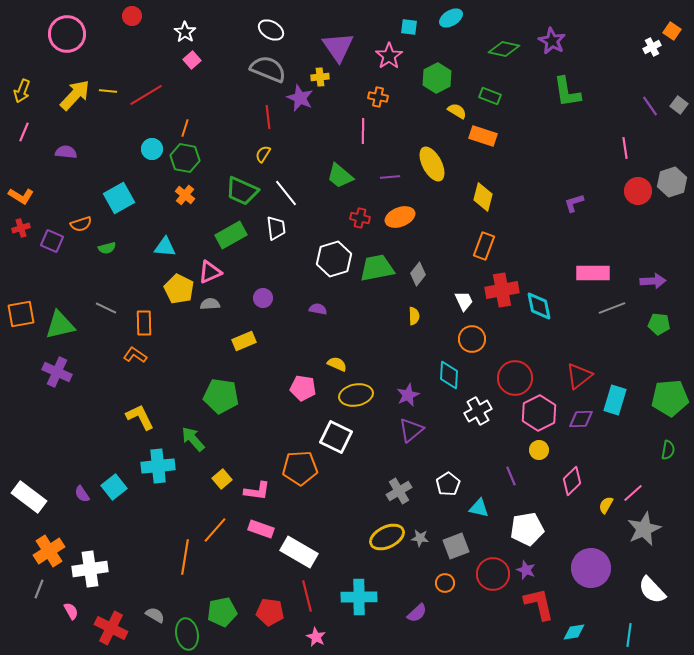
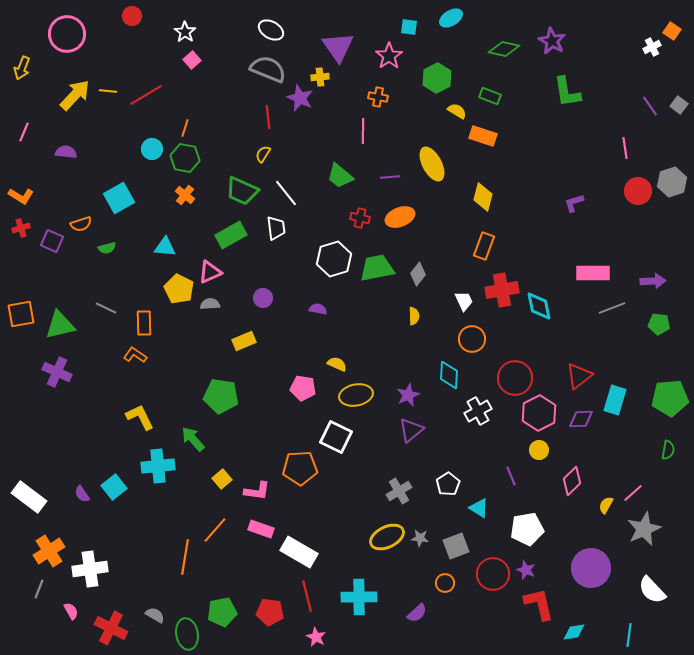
yellow arrow at (22, 91): moved 23 px up
cyan triangle at (479, 508): rotated 20 degrees clockwise
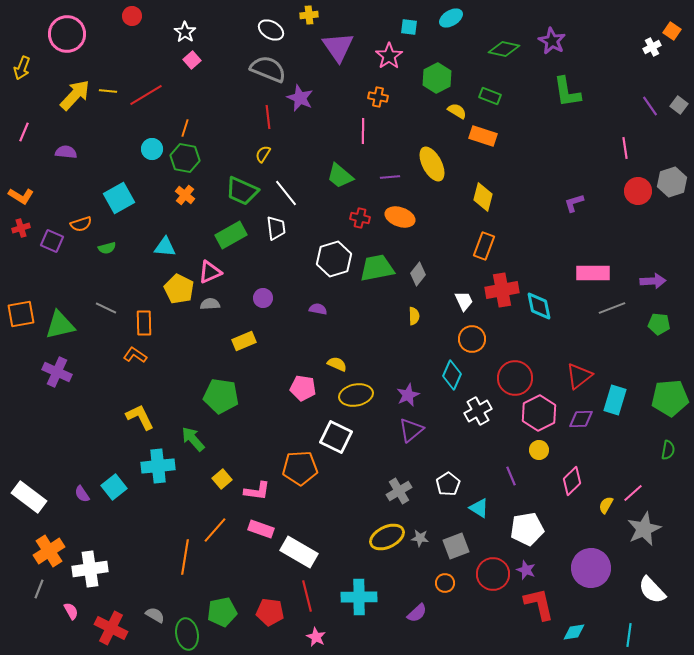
yellow cross at (320, 77): moved 11 px left, 62 px up
orange ellipse at (400, 217): rotated 40 degrees clockwise
cyan diamond at (449, 375): moved 3 px right; rotated 20 degrees clockwise
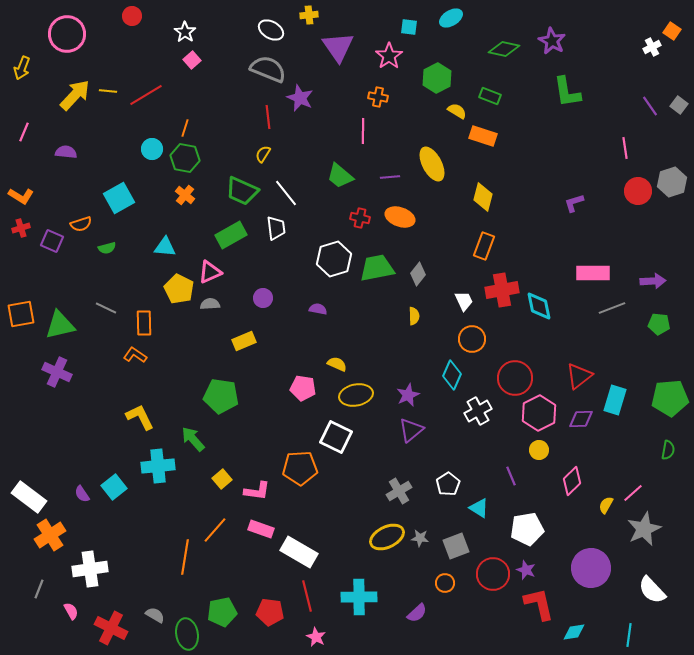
orange cross at (49, 551): moved 1 px right, 16 px up
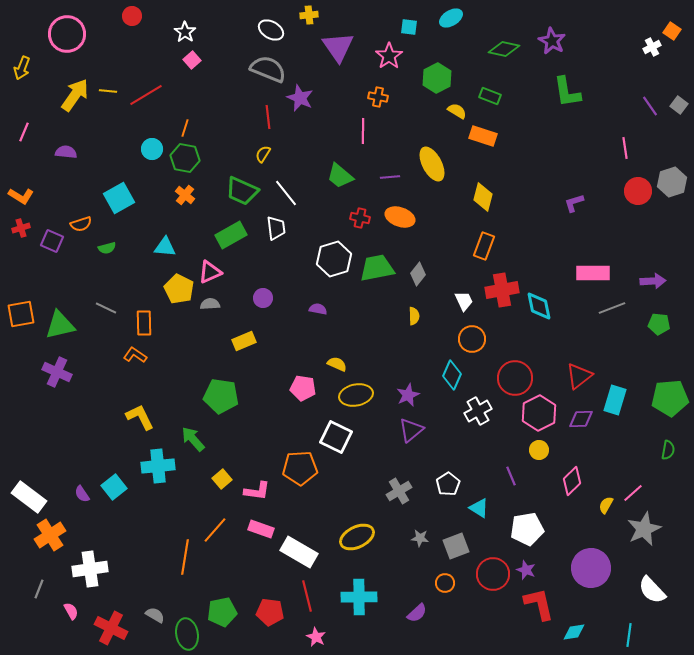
yellow arrow at (75, 95): rotated 8 degrees counterclockwise
yellow ellipse at (387, 537): moved 30 px left
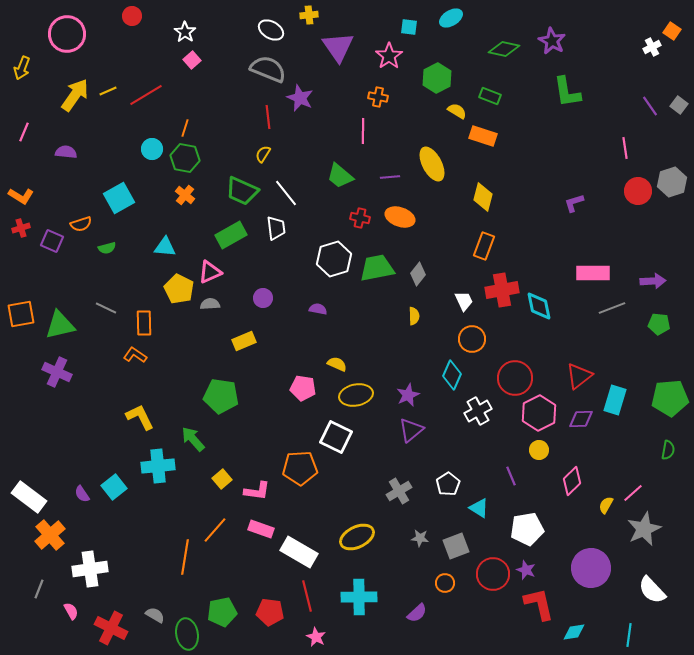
yellow line at (108, 91): rotated 30 degrees counterclockwise
orange cross at (50, 535): rotated 8 degrees counterclockwise
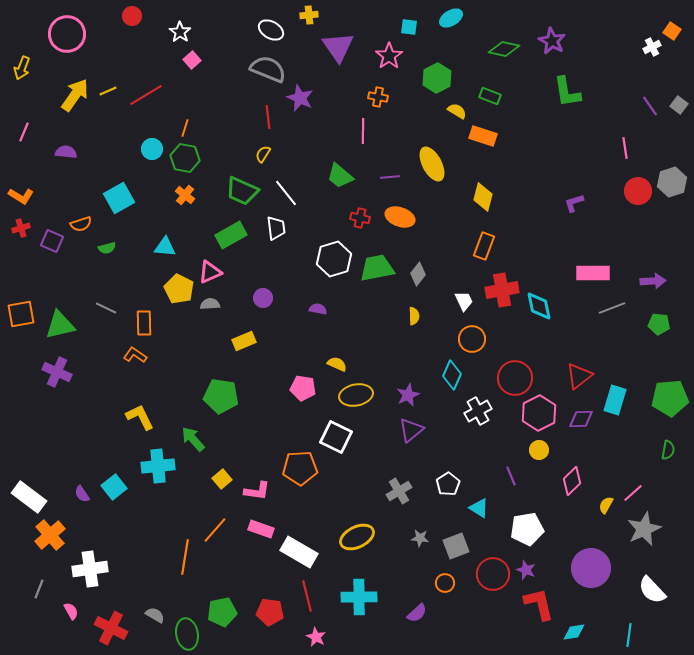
white star at (185, 32): moved 5 px left
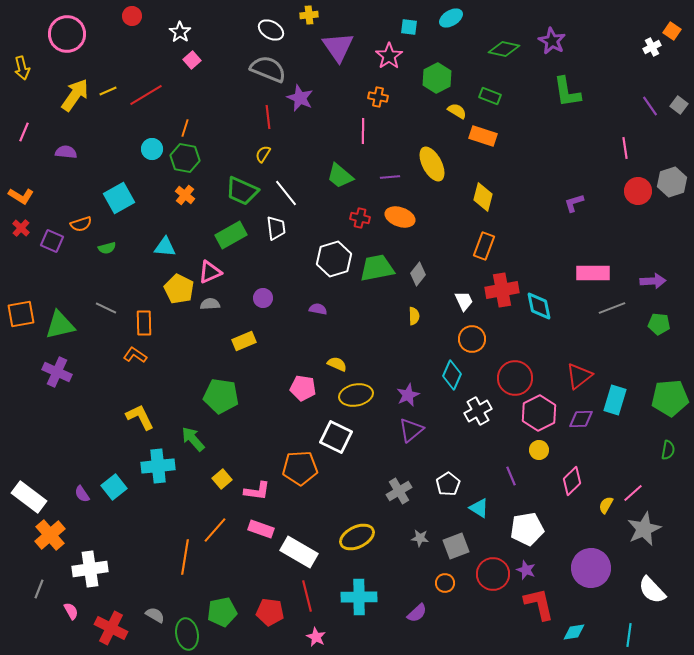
yellow arrow at (22, 68): rotated 35 degrees counterclockwise
red cross at (21, 228): rotated 30 degrees counterclockwise
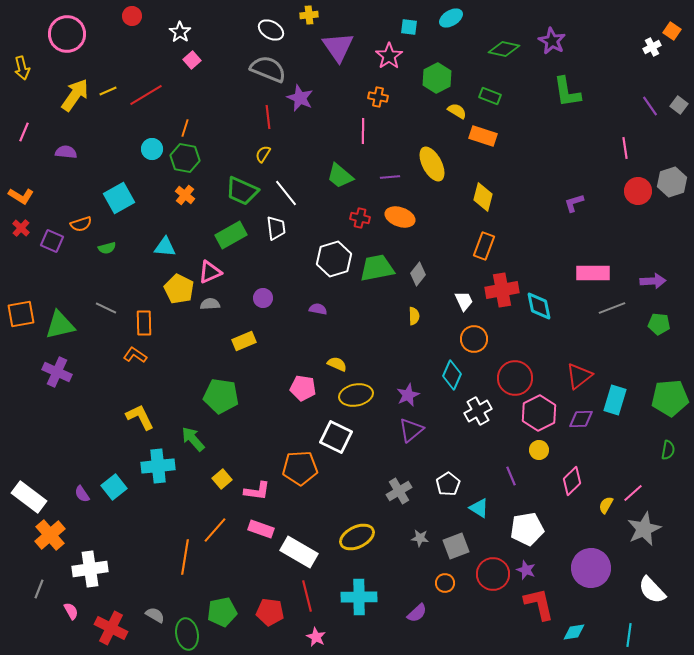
orange circle at (472, 339): moved 2 px right
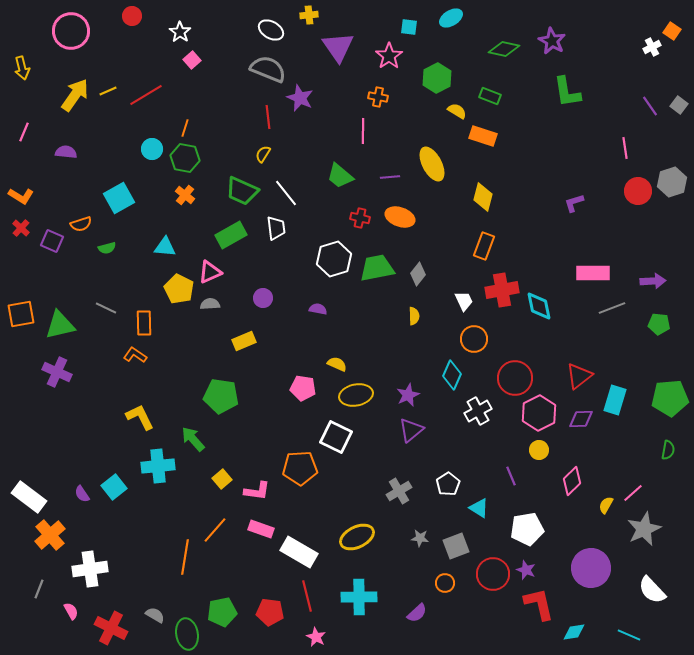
pink circle at (67, 34): moved 4 px right, 3 px up
cyan line at (629, 635): rotated 75 degrees counterclockwise
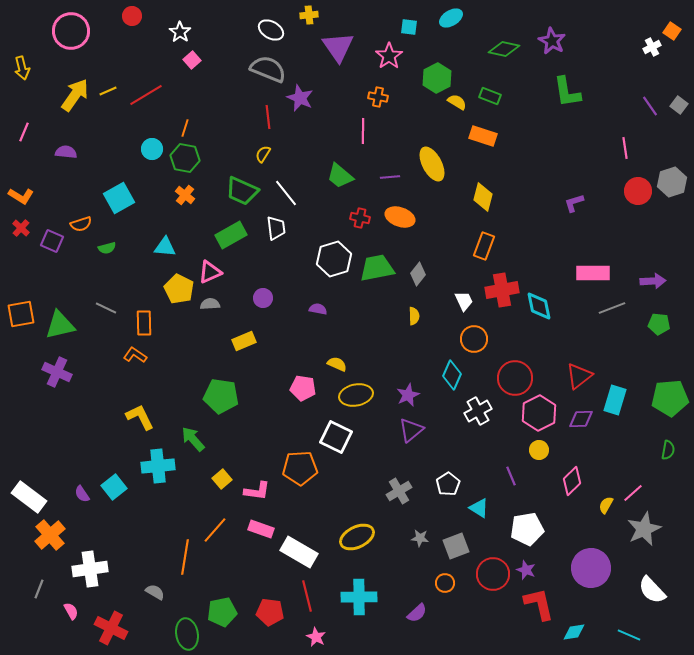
yellow semicircle at (457, 111): moved 9 px up
gray semicircle at (155, 615): moved 23 px up
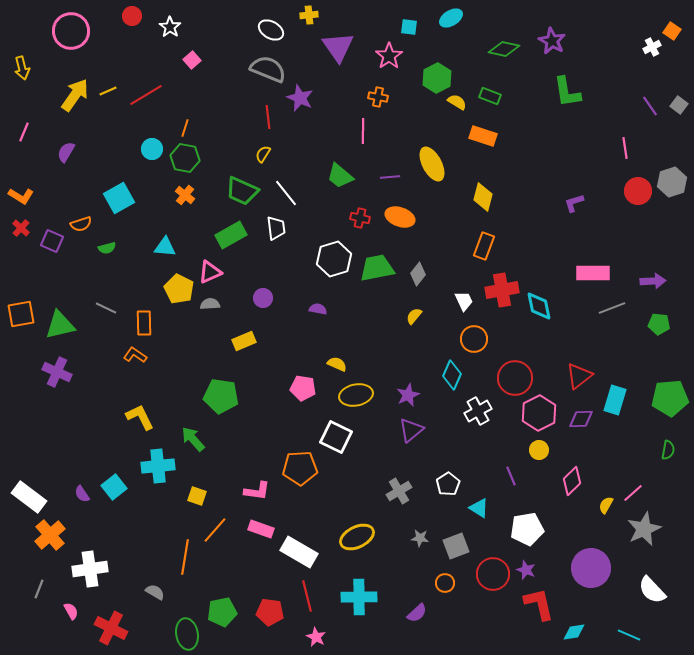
white star at (180, 32): moved 10 px left, 5 px up
purple semicircle at (66, 152): rotated 65 degrees counterclockwise
yellow semicircle at (414, 316): rotated 138 degrees counterclockwise
yellow square at (222, 479): moved 25 px left, 17 px down; rotated 30 degrees counterclockwise
